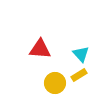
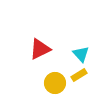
red triangle: rotated 30 degrees counterclockwise
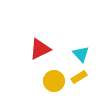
yellow rectangle: moved 2 px down
yellow circle: moved 1 px left, 2 px up
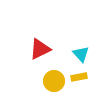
yellow rectangle: rotated 21 degrees clockwise
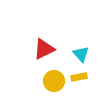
red triangle: moved 4 px right
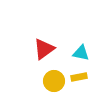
red triangle: rotated 10 degrees counterclockwise
cyan triangle: moved 1 px up; rotated 36 degrees counterclockwise
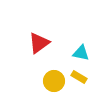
red triangle: moved 5 px left, 6 px up
yellow rectangle: rotated 42 degrees clockwise
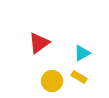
cyan triangle: moved 1 px right; rotated 42 degrees counterclockwise
yellow circle: moved 2 px left
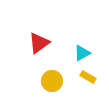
yellow rectangle: moved 9 px right
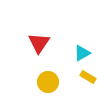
red triangle: rotated 20 degrees counterclockwise
yellow circle: moved 4 px left, 1 px down
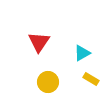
red triangle: moved 1 px up
yellow rectangle: moved 3 px right, 2 px down
